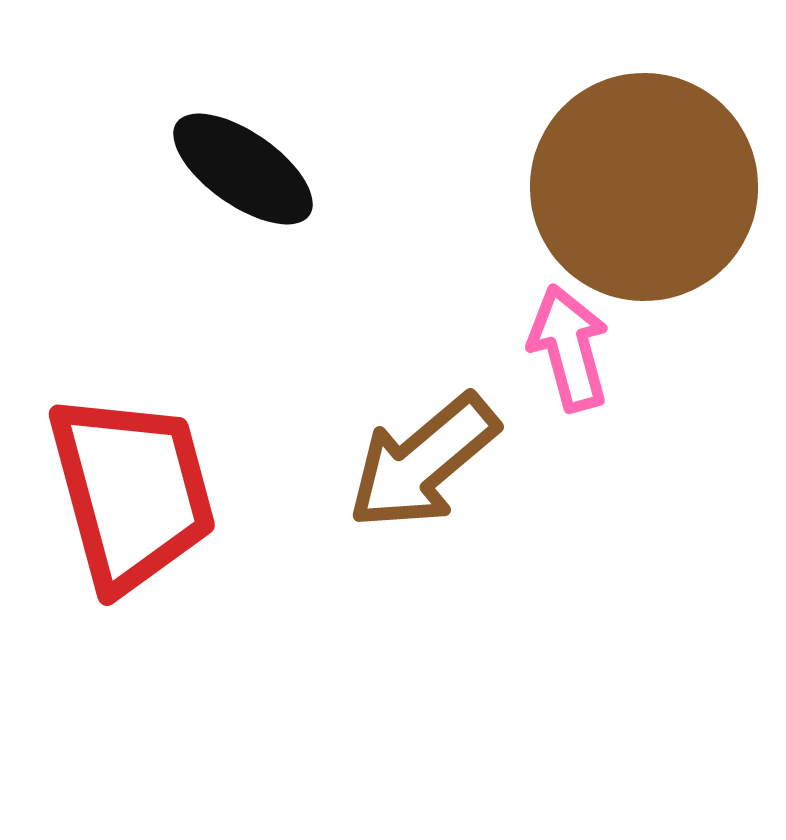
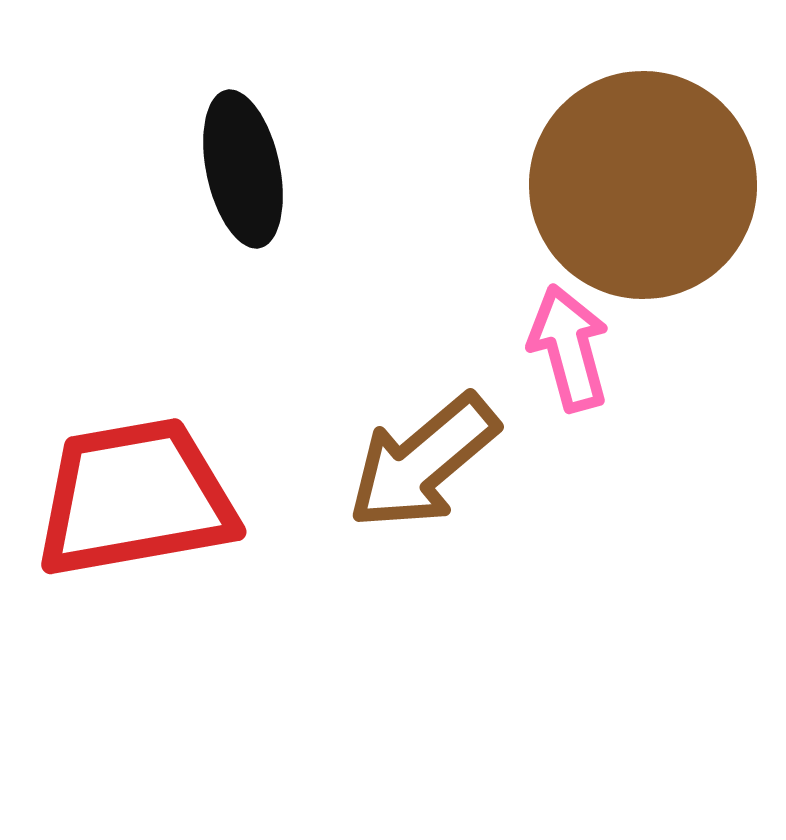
black ellipse: rotated 43 degrees clockwise
brown circle: moved 1 px left, 2 px up
red trapezoid: moved 3 px right, 6 px down; rotated 85 degrees counterclockwise
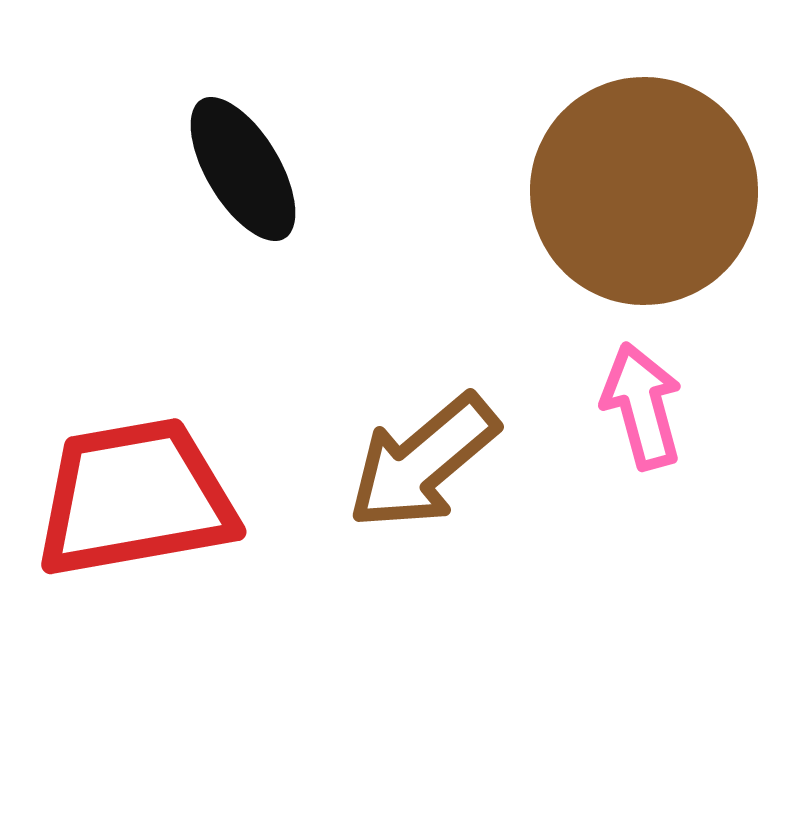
black ellipse: rotated 19 degrees counterclockwise
brown circle: moved 1 px right, 6 px down
pink arrow: moved 73 px right, 58 px down
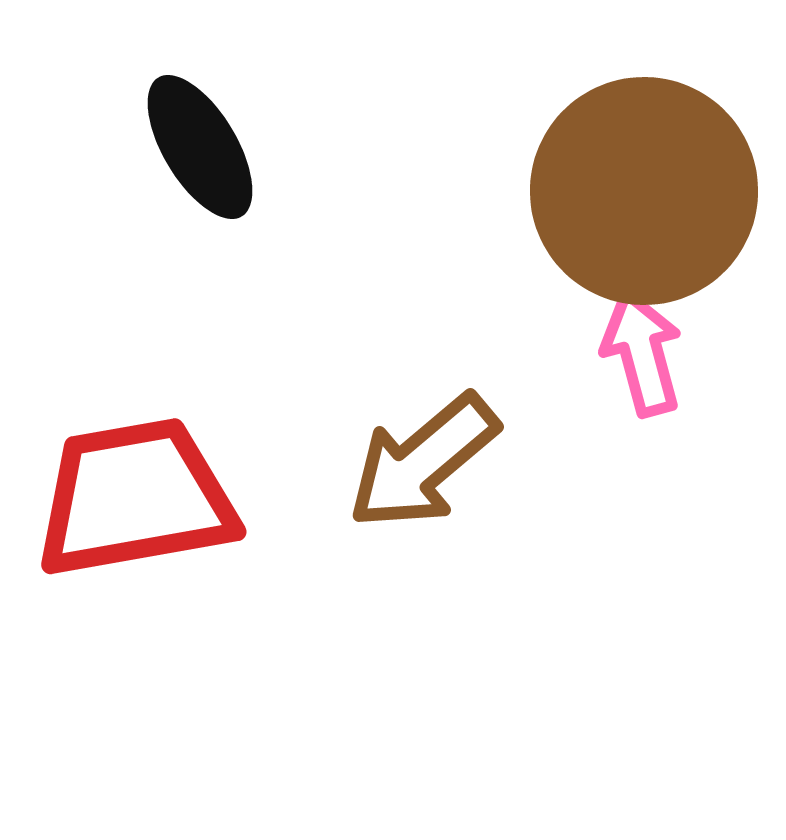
black ellipse: moved 43 px left, 22 px up
pink arrow: moved 53 px up
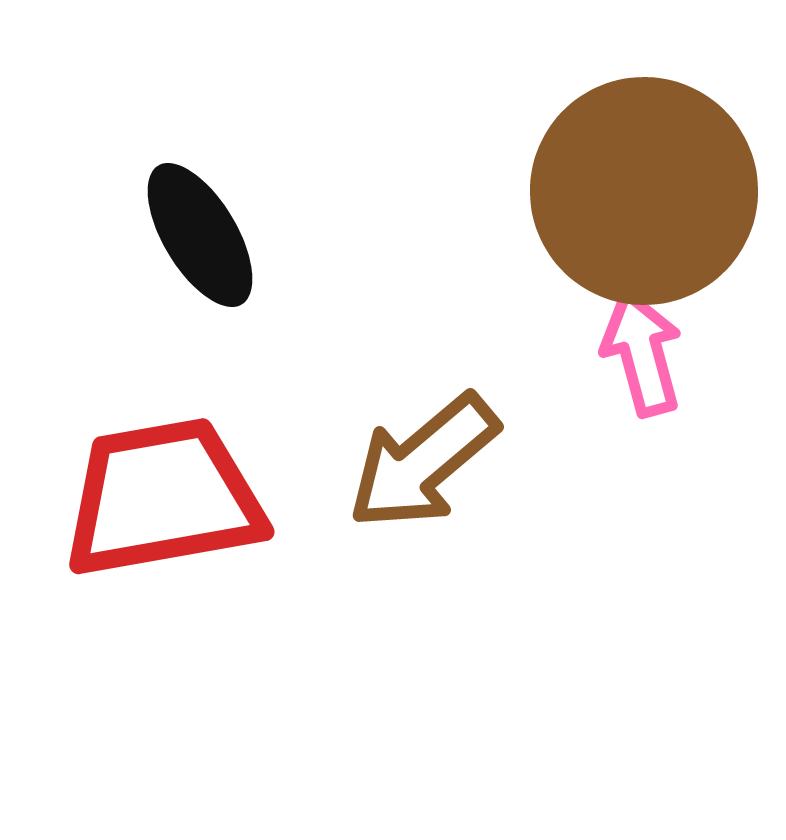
black ellipse: moved 88 px down
red trapezoid: moved 28 px right
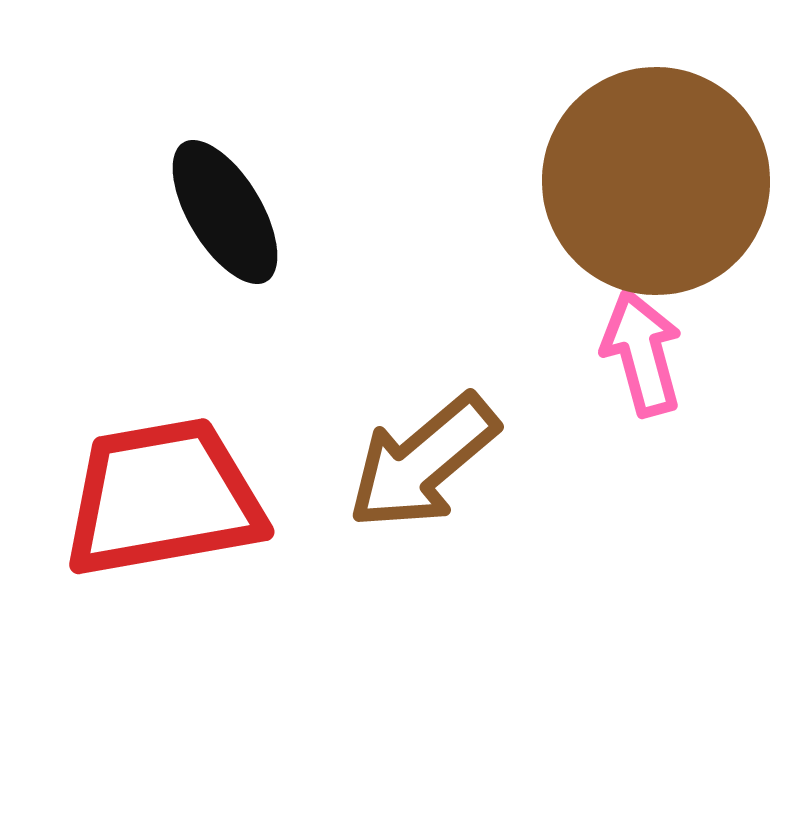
brown circle: moved 12 px right, 10 px up
black ellipse: moved 25 px right, 23 px up
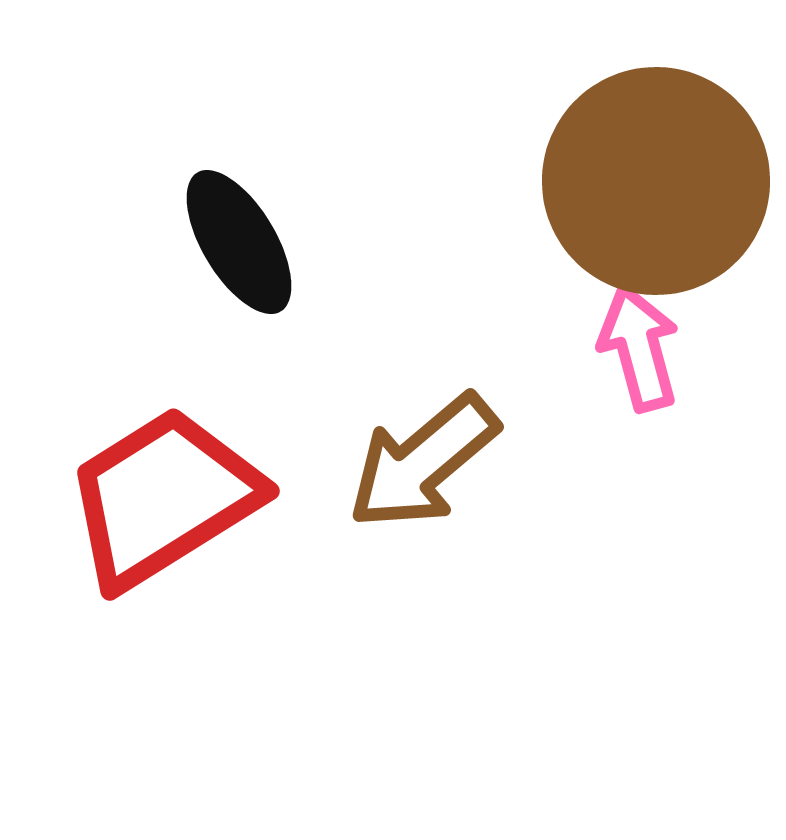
black ellipse: moved 14 px right, 30 px down
pink arrow: moved 3 px left, 5 px up
red trapezoid: rotated 22 degrees counterclockwise
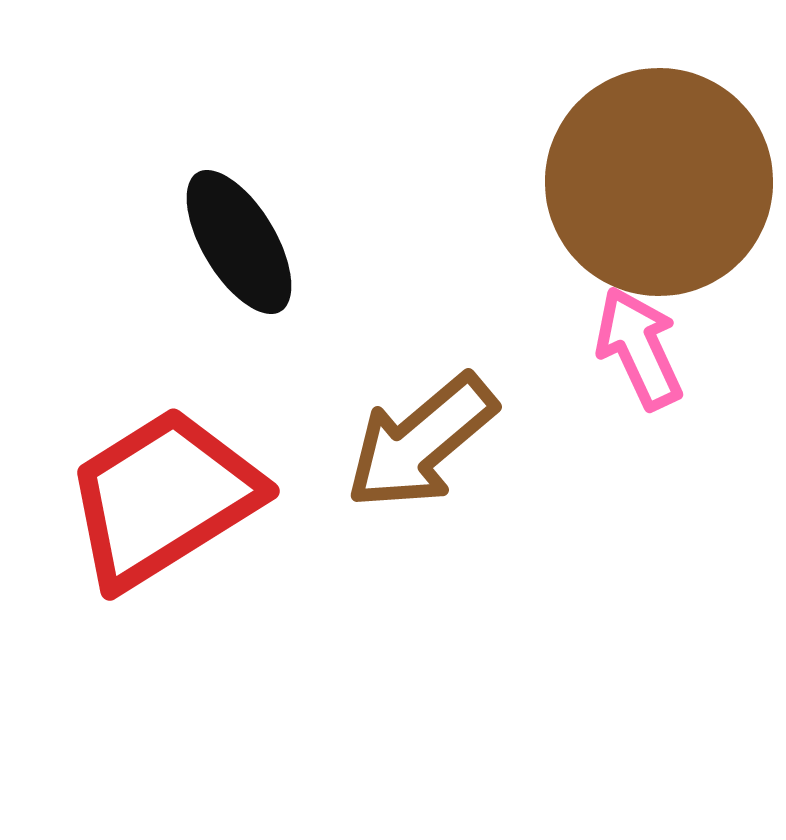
brown circle: moved 3 px right, 1 px down
pink arrow: rotated 10 degrees counterclockwise
brown arrow: moved 2 px left, 20 px up
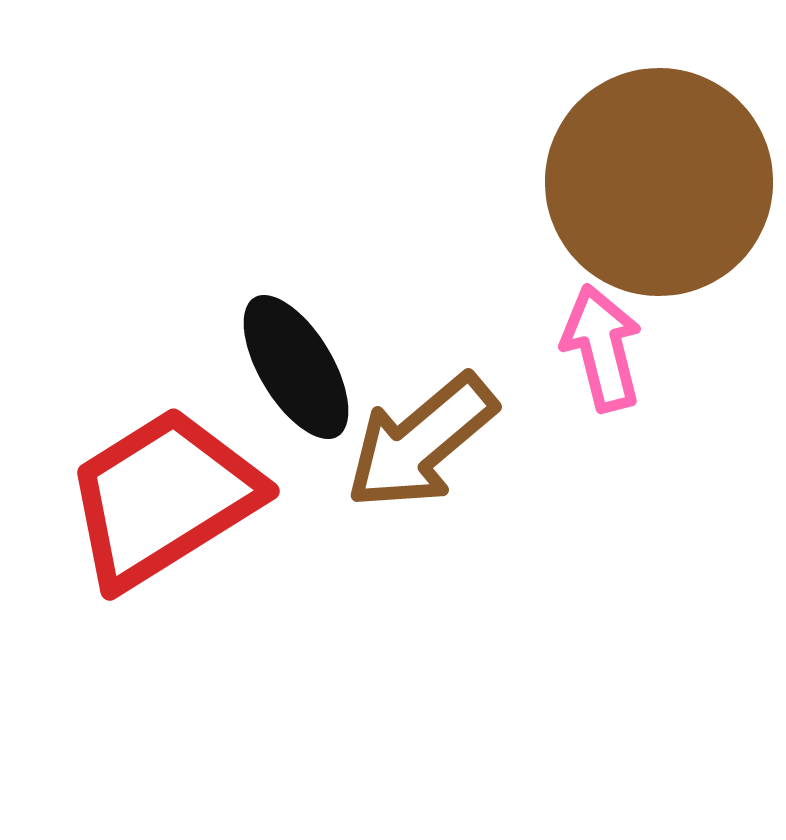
black ellipse: moved 57 px right, 125 px down
pink arrow: moved 37 px left; rotated 11 degrees clockwise
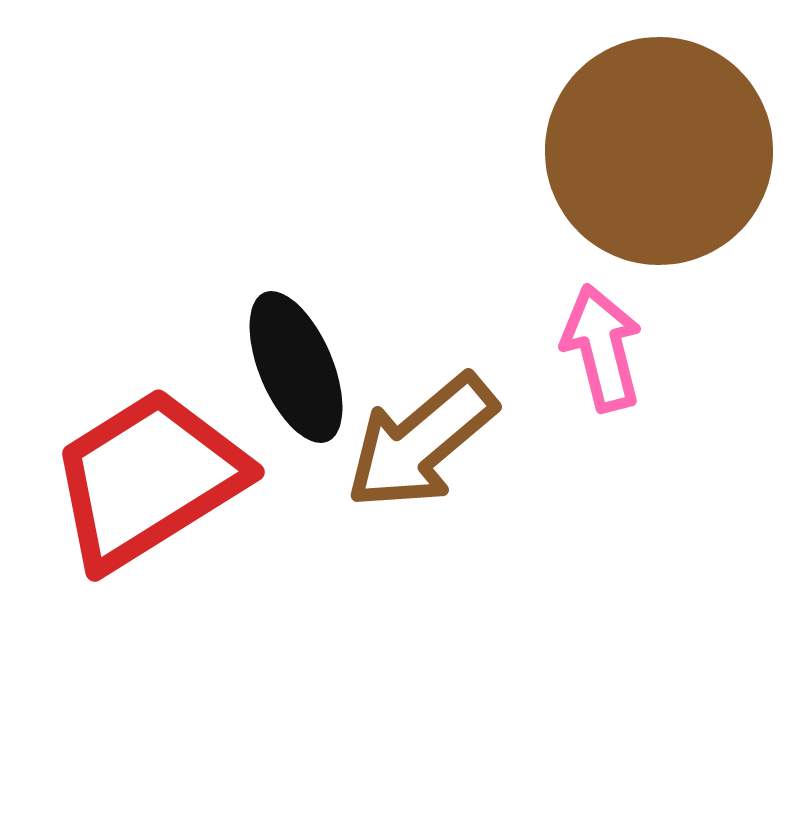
brown circle: moved 31 px up
black ellipse: rotated 8 degrees clockwise
red trapezoid: moved 15 px left, 19 px up
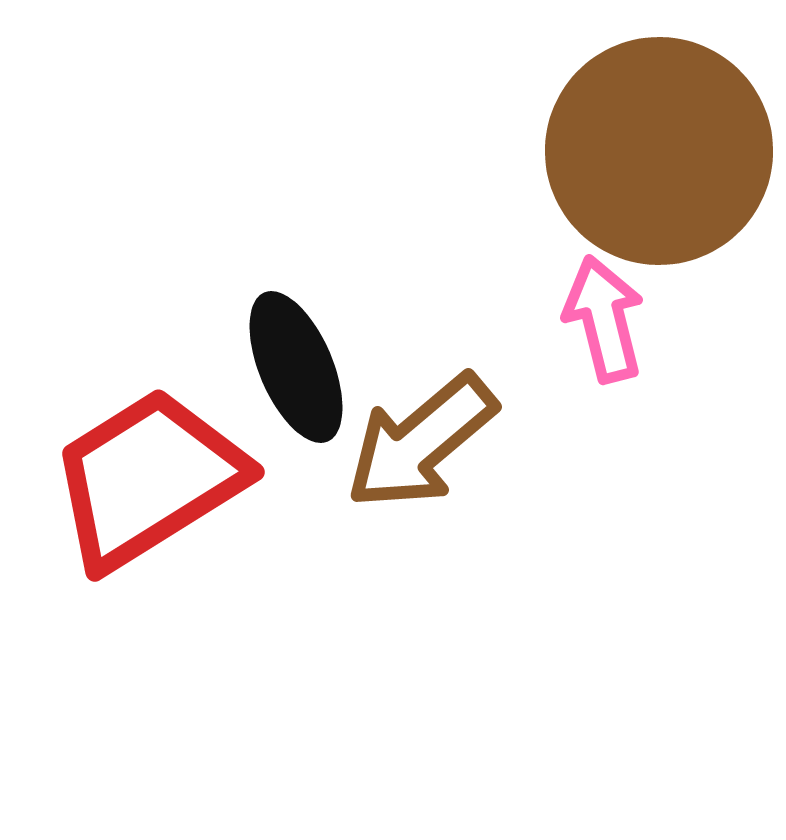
pink arrow: moved 2 px right, 29 px up
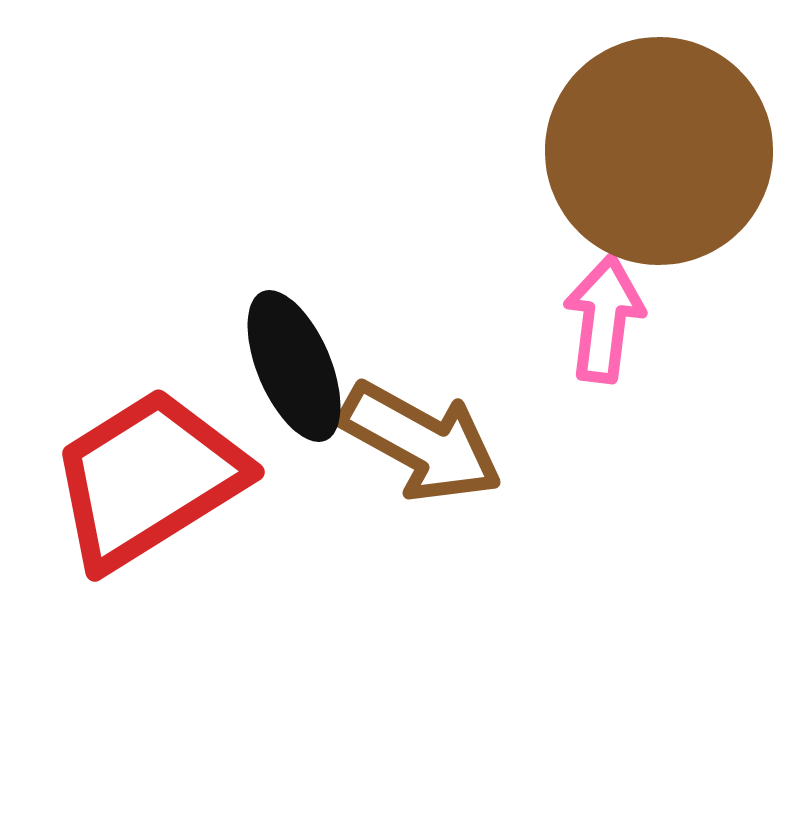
pink arrow: rotated 21 degrees clockwise
black ellipse: moved 2 px left, 1 px up
brown arrow: rotated 111 degrees counterclockwise
